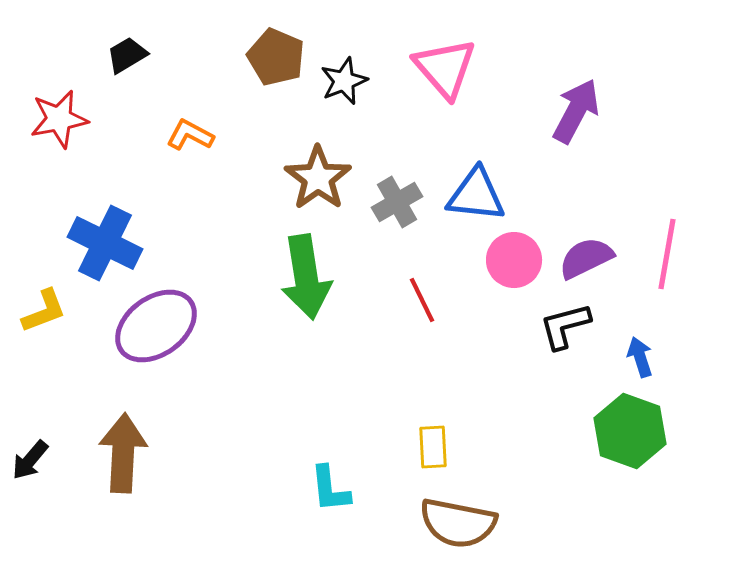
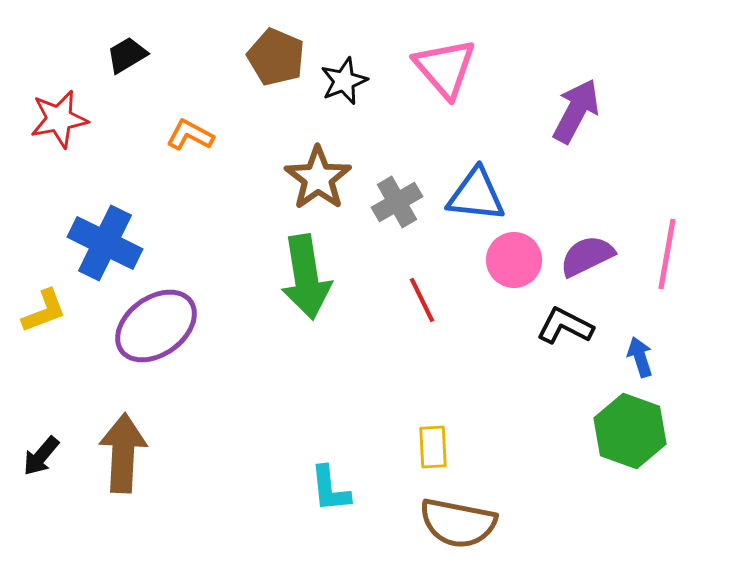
purple semicircle: moved 1 px right, 2 px up
black L-shape: rotated 42 degrees clockwise
black arrow: moved 11 px right, 4 px up
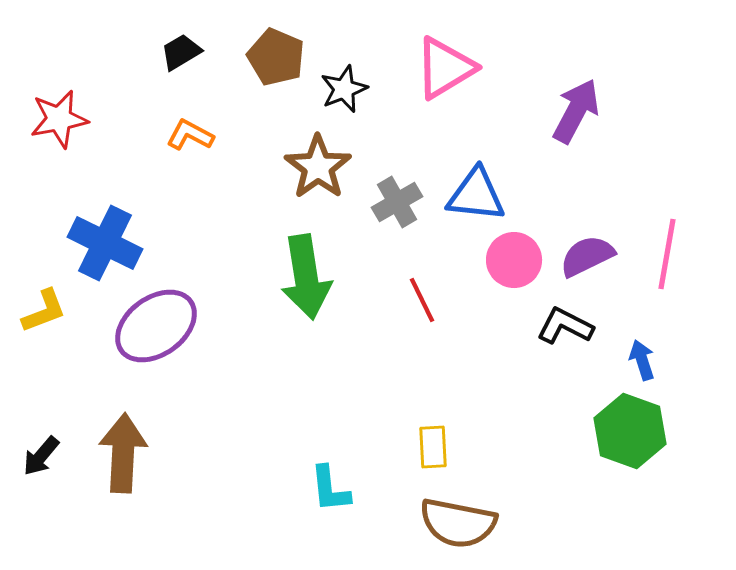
black trapezoid: moved 54 px right, 3 px up
pink triangle: rotated 40 degrees clockwise
black star: moved 8 px down
brown star: moved 11 px up
blue arrow: moved 2 px right, 3 px down
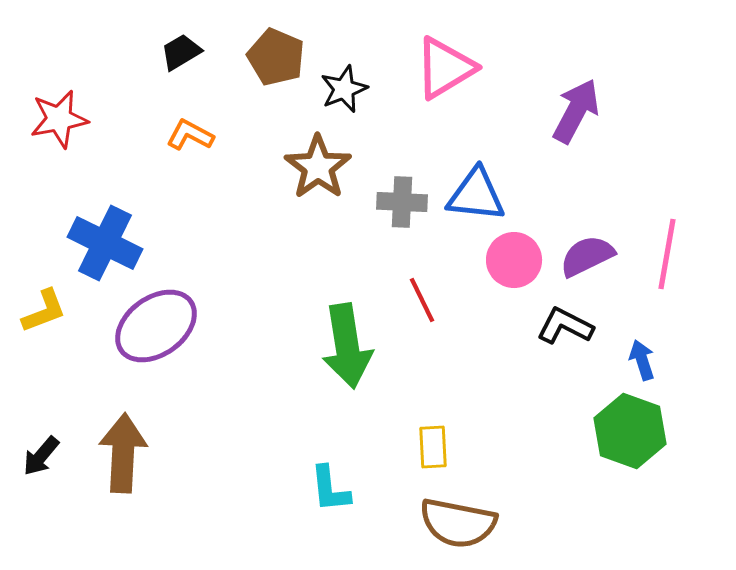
gray cross: moved 5 px right; rotated 33 degrees clockwise
green arrow: moved 41 px right, 69 px down
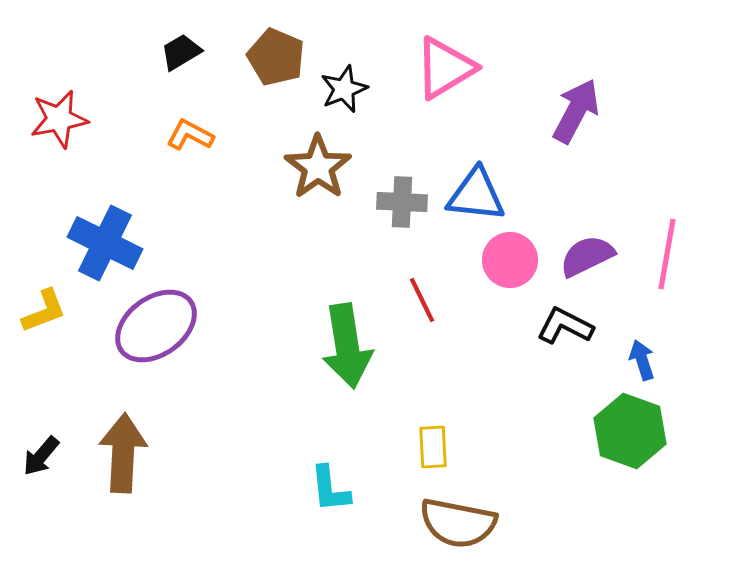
pink circle: moved 4 px left
